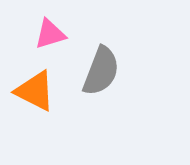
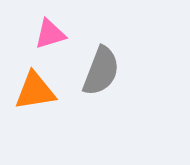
orange triangle: rotated 36 degrees counterclockwise
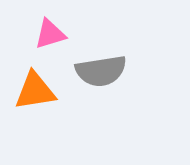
gray semicircle: rotated 60 degrees clockwise
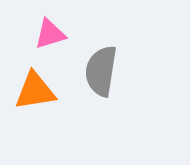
gray semicircle: rotated 108 degrees clockwise
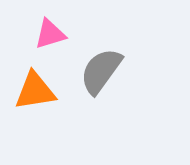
gray semicircle: rotated 27 degrees clockwise
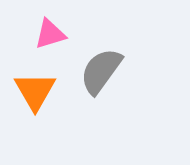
orange triangle: rotated 51 degrees counterclockwise
